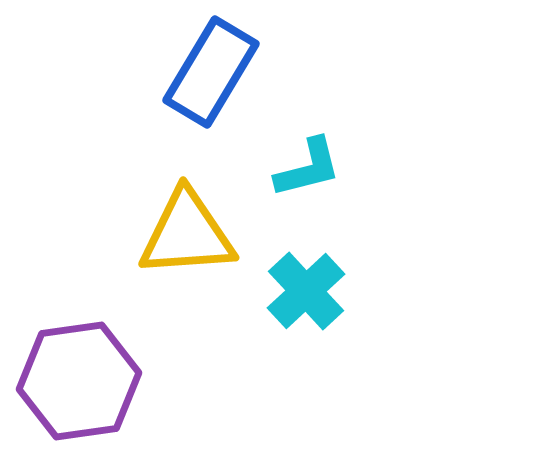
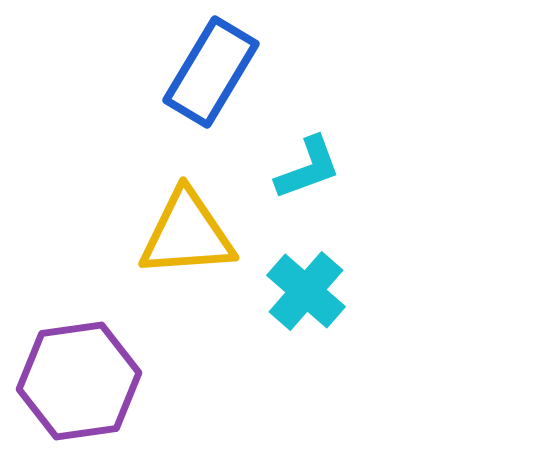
cyan L-shape: rotated 6 degrees counterclockwise
cyan cross: rotated 6 degrees counterclockwise
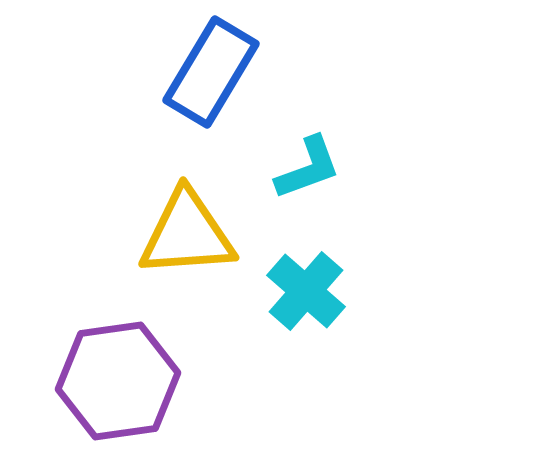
purple hexagon: moved 39 px right
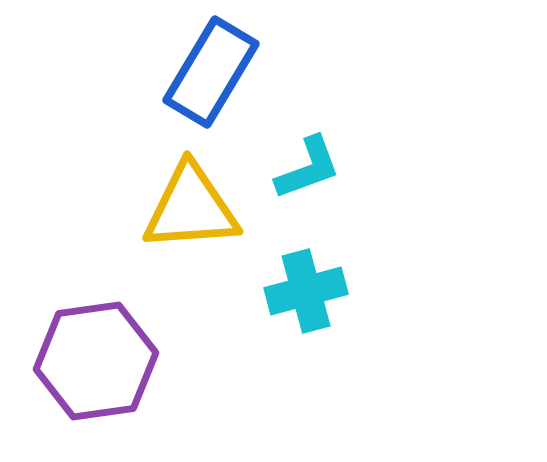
yellow triangle: moved 4 px right, 26 px up
cyan cross: rotated 34 degrees clockwise
purple hexagon: moved 22 px left, 20 px up
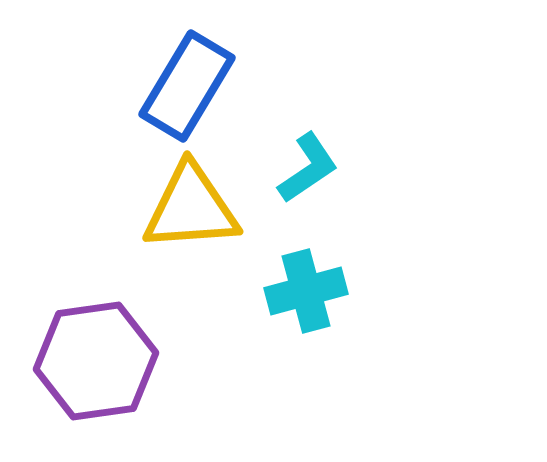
blue rectangle: moved 24 px left, 14 px down
cyan L-shape: rotated 14 degrees counterclockwise
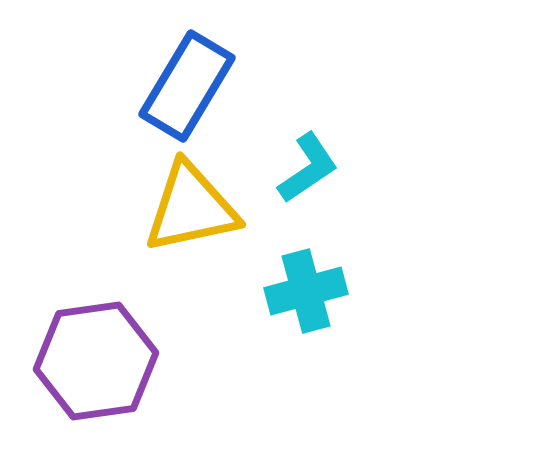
yellow triangle: rotated 8 degrees counterclockwise
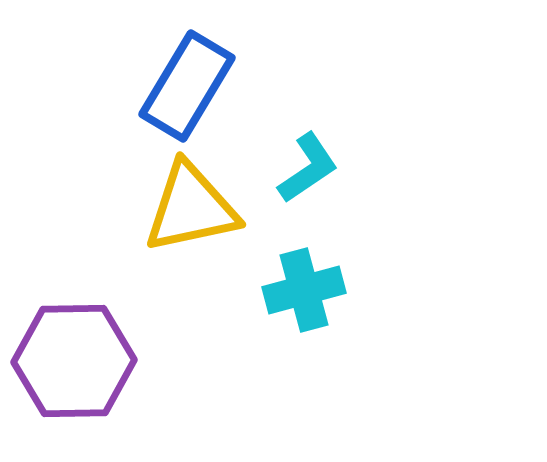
cyan cross: moved 2 px left, 1 px up
purple hexagon: moved 22 px left; rotated 7 degrees clockwise
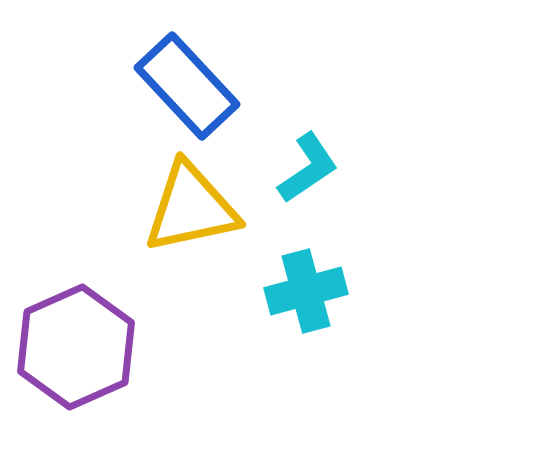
blue rectangle: rotated 74 degrees counterclockwise
cyan cross: moved 2 px right, 1 px down
purple hexagon: moved 2 px right, 14 px up; rotated 23 degrees counterclockwise
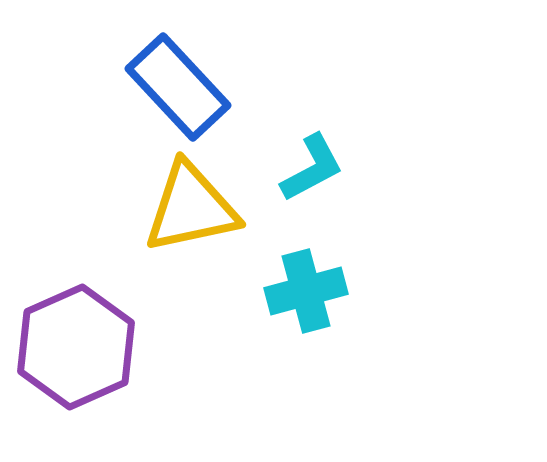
blue rectangle: moved 9 px left, 1 px down
cyan L-shape: moved 4 px right; rotated 6 degrees clockwise
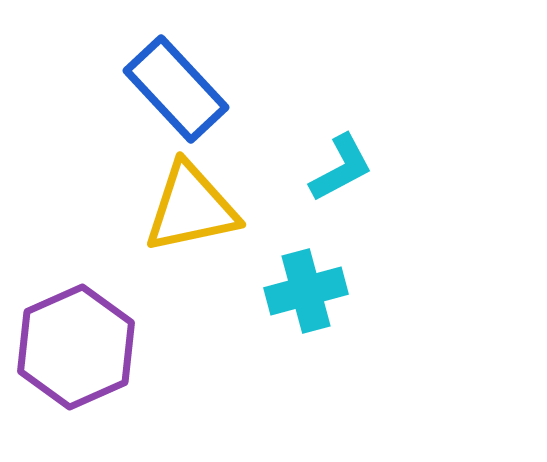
blue rectangle: moved 2 px left, 2 px down
cyan L-shape: moved 29 px right
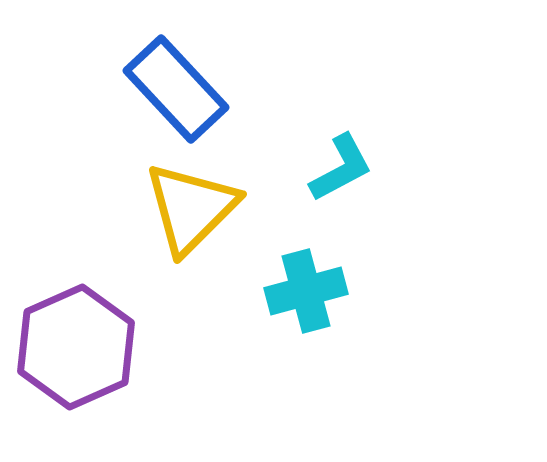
yellow triangle: rotated 33 degrees counterclockwise
